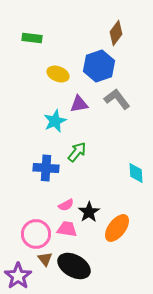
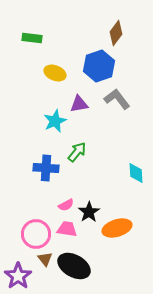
yellow ellipse: moved 3 px left, 1 px up
orange ellipse: rotated 36 degrees clockwise
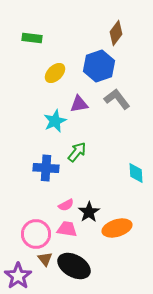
yellow ellipse: rotated 65 degrees counterclockwise
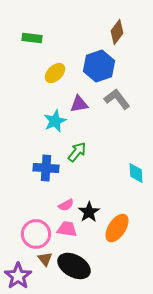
brown diamond: moved 1 px right, 1 px up
orange ellipse: rotated 40 degrees counterclockwise
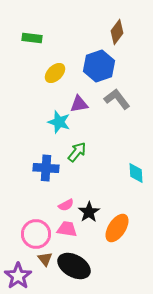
cyan star: moved 4 px right, 1 px down; rotated 30 degrees counterclockwise
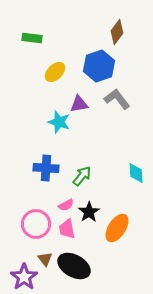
yellow ellipse: moved 1 px up
green arrow: moved 5 px right, 24 px down
pink trapezoid: rotated 110 degrees counterclockwise
pink circle: moved 10 px up
purple star: moved 6 px right, 1 px down
